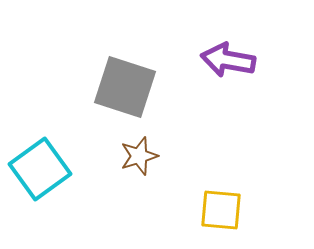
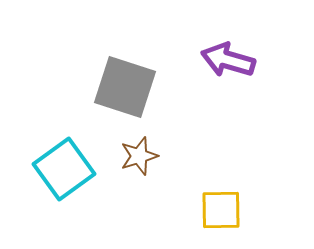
purple arrow: rotated 6 degrees clockwise
cyan square: moved 24 px right
yellow square: rotated 6 degrees counterclockwise
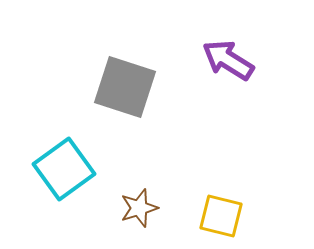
purple arrow: rotated 16 degrees clockwise
brown star: moved 52 px down
yellow square: moved 6 px down; rotated 15 degrees clockwise
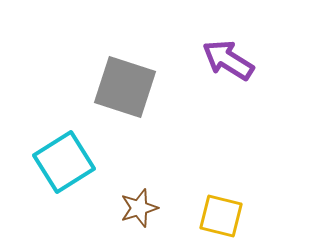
cyan square: moved 7 px up; rotated 4 degrees clockwise
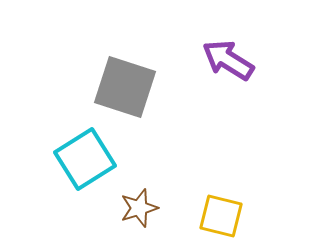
cyan square: moved 21 px right, 3 px up
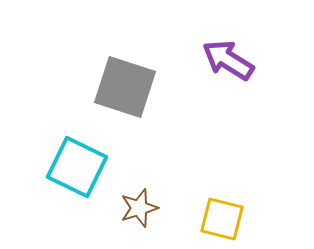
cyan square: moved 8 px left, 8 px down; rotated 32 degrees counterclockwise
yellow square: moved 1 px right, 3 px down
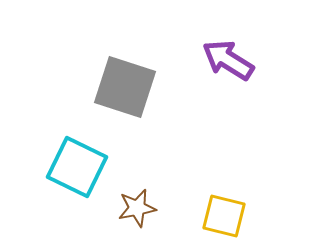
brown star: moved 2 px left; rotated 6 degrees clockwise
yellow square: moved 2 px right, 3 px up
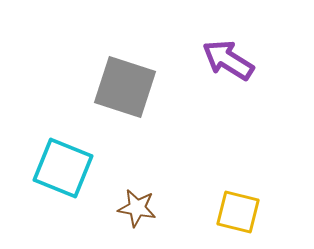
cyan square: moved 14 px left, 1 px down; rotated 4 degrees counterclockwise
brown star: rotated 21 degrees clockwise
yellow square: moved 14 px right, 4 px up
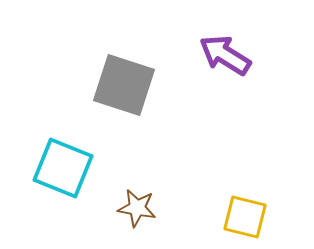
purple arrow: moved 3 px left, 5 px up
gray square: moved 1 px left, 2 px up
yellow square: moved 7 px right, 5 px down
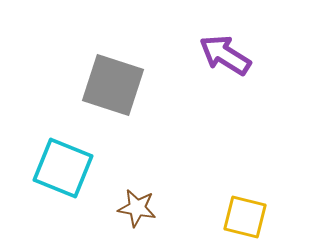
gray square: moved 11 px left
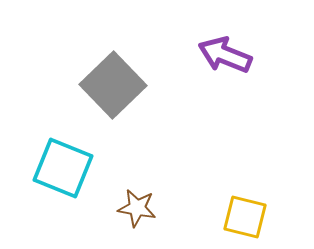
purple arrow: rotated 10 degrees counterclockwise
gray square: rotated 28 degrees clockwise
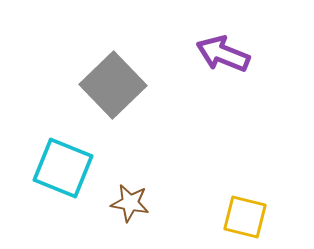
purple arrow: moved 2 px left, 1 px up
brown star: moved 7 px left, 5 px up
